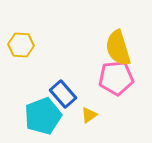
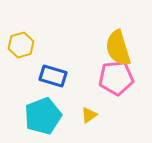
yellow hexagon: rotated 20 degrees counterclockwise
blue rectangle: moved 10 px left, 18 px up; rotated 32 degrees counterclockwise
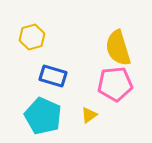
yellow hexagon: moved 11 px right, 8 px up
pink pentagon: moved 1 px left, 6 px down
cyan pentagon: rotated 27 degrees counterclockwise
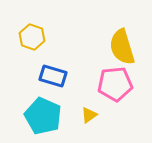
yellow hexagon: rotated 25 degrees counterclockwise
yellow semicircle: moved 4 px right, 1 px up
